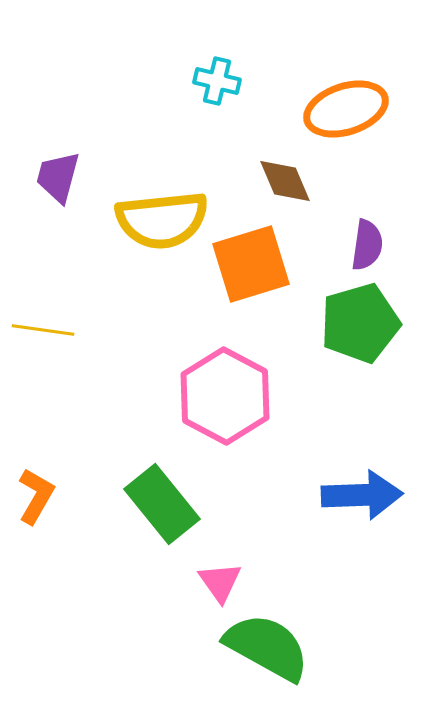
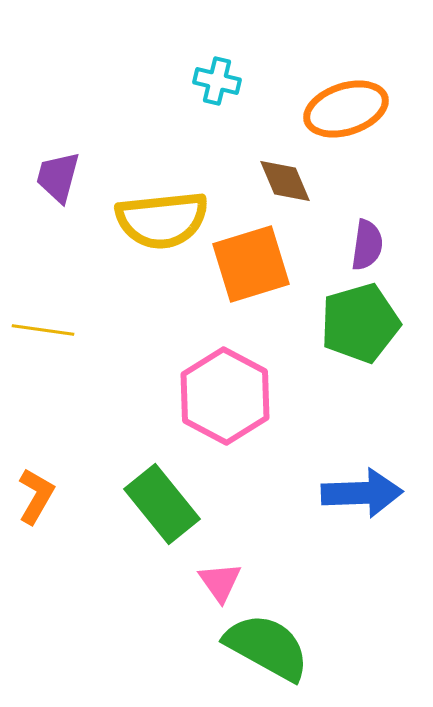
blue arrow: moved 2 px up
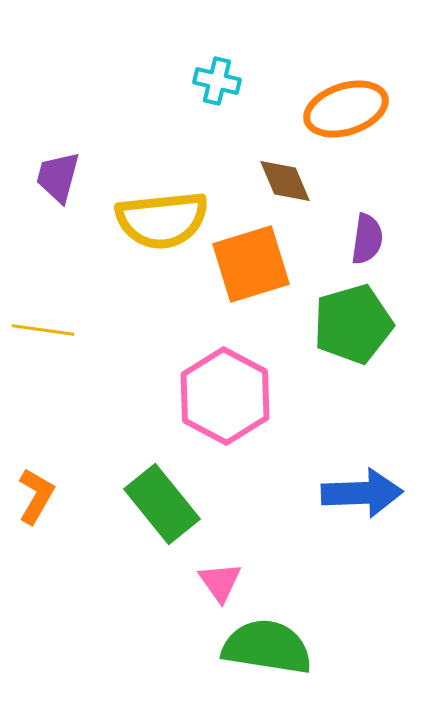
purple semicircle: moved 6 px up
green pentagon: moved 7 px left, 1 px down
green semicircle: rotated 20 degrees counterclockwise
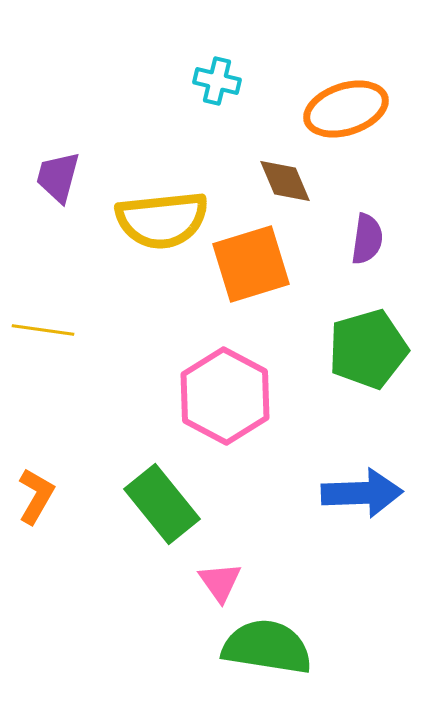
green pentagon: moved 15 px right, 25 px down
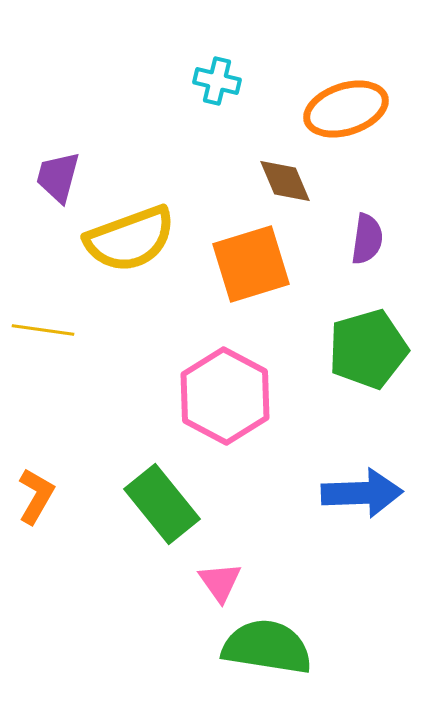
yellow semicircle: moved 32 px left, 19 px down; rotated 14 degrees counterclockwise
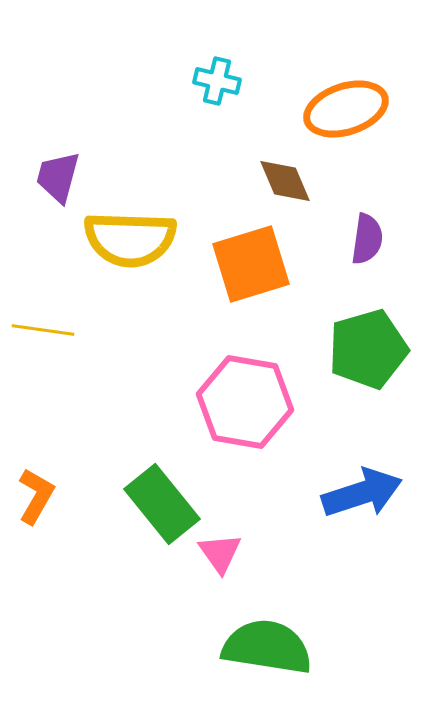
yellow semicircle: rotated 22 degrees clockwise
pink hexagon: moved 20 px right, 6 px down; rotated 18 degrees counterclockwise
blue arrow: rotated 16 degrees counterclockwise
pink triangle: moved 29 px up
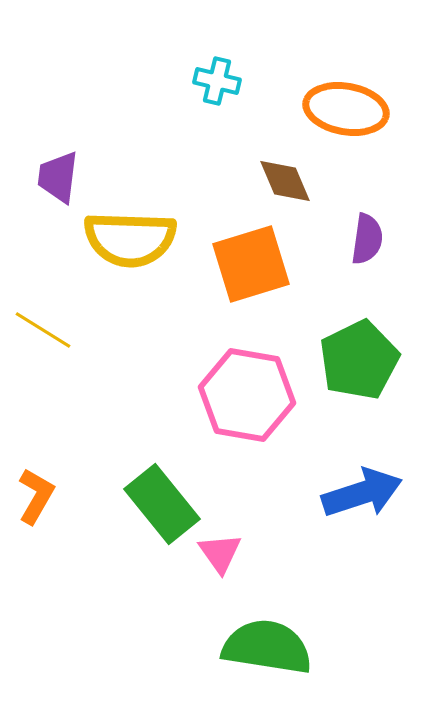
orange ellipse: rotated 28 degrees clockwise
purple trapezoid: rotated 8 degrees counterclockwise
yellow line: rotated 24 degrees clockwise
green pentagon: moved 9 px left, 11 px down; rotated 10 degrees counterclockwise
pink hexagon: moved 2 px right, 7 px up
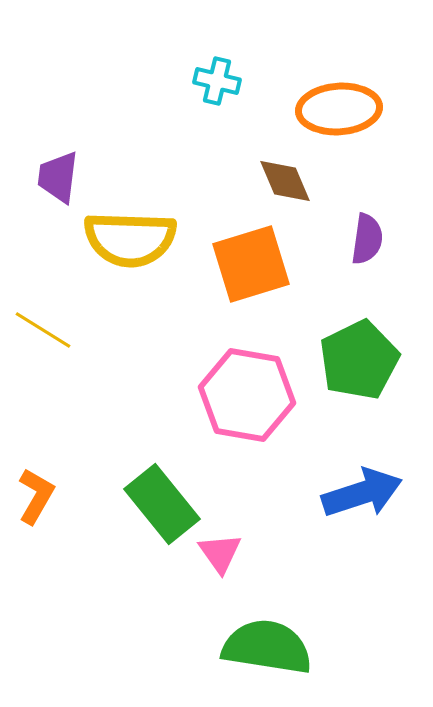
orange ellipse: moved 7 px left; rotated 14 degrees counterclockwise
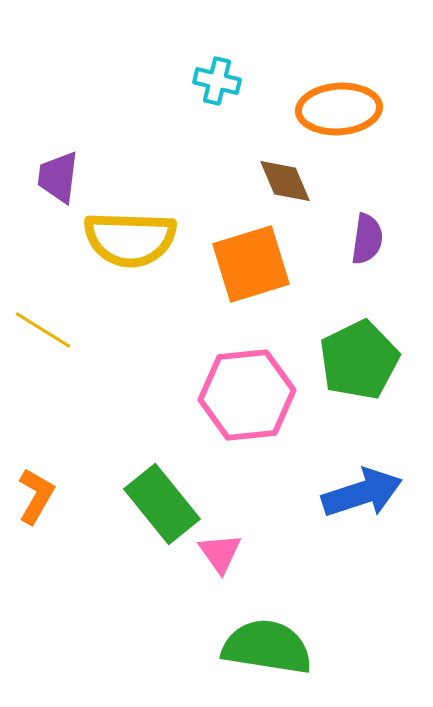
pink hexagon: rotated 16 degrees counterclockwise
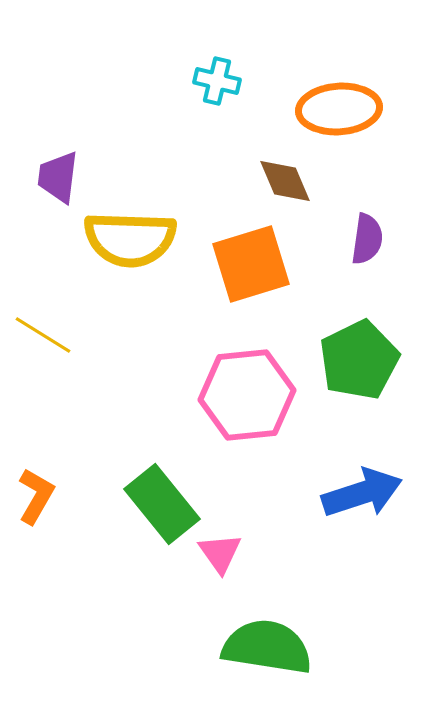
yellow line: moved 5 px down
